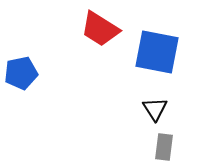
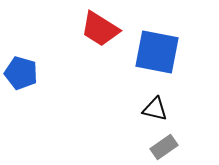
blue pentagon: rotated 28 degrees clockwise
black triangle: rotated 44 degrees counterclockwise
gray rectangle: rotated 48 degrees clockwise
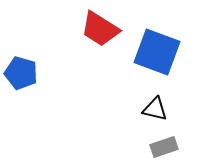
blue square: rotated 9 degrees clockwise
gray rectangle: rotated 16 degrees clockwise
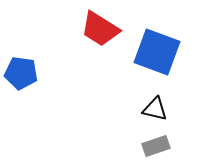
blue pentagon: rotated 8 degrees counterclockwise
gray rectangle: moved 8 px left, 1 px up
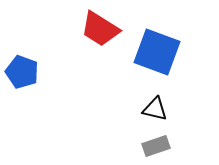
blue pentagon: moved 1 px right, 1 px up; rotated 12 degrees clockwise
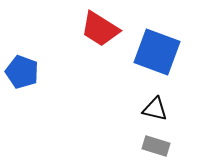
gray rectangle: rotated 36 degrees clockwise
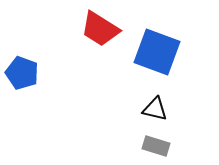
blue pentagon: moved 1 px down
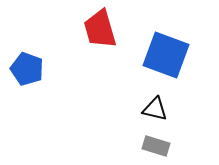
red trapezoid: rotated 42 degrees clockwise
blue square: moved 9 px right, 3 px down
blue pentagon: moved 5 px right, 4 px up
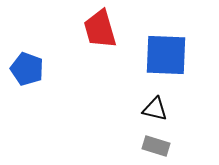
blue square: rotated 18 degrees counterclockwise
